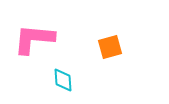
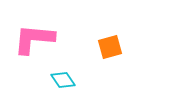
cyan diamond: rotated 30 degrees counterclockwise
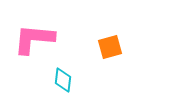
cyan diamond: rotated 40 degrees clockwise
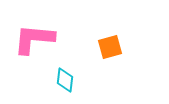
cyan diamond: moved 2 px right
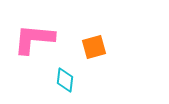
orange square: moved 16 px left
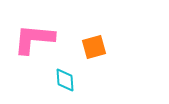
cyan diamond: rotated 10 degrees counterclockwise
